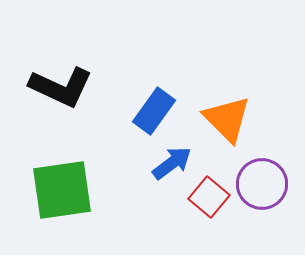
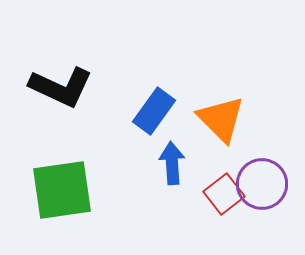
orange triangle: moved 6 px left
blue arrow: rotated 57 degrees counterclockwise
red square: moved 15 px right, 3 px up; rotated 12 degrees clockwise
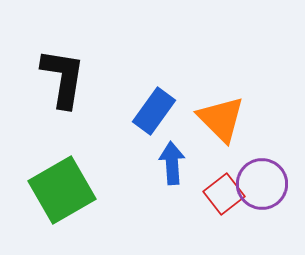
black L-shape: moved 2 px right, 9 px up; rotated 106 degrees counterclockwise
green square: rotated 22 degrees counterclockwise
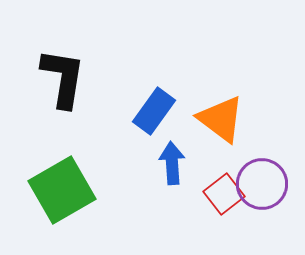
orange triangle: rotated 8 degrees counterclockwise
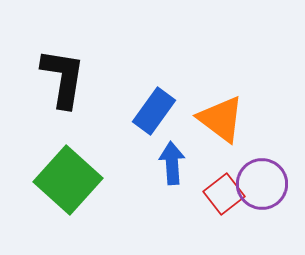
green square: moved 6 px right, 10 px up; rotated 18 degrees counterclockwise
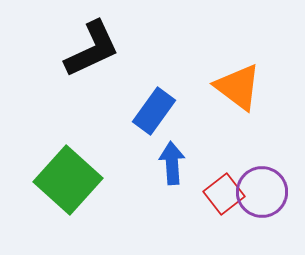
black L-shape: moved 29 px right, 29 px up; rotated 56 degrees clockwise
orange triangle: moved 17 px right, 32 px up
purple circle: moved 8 px down
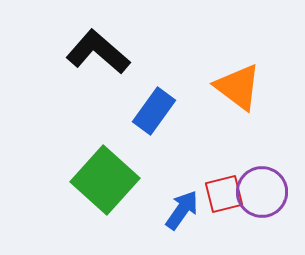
black L-shape: moved 6 px right, 3 px down; rotated 114 degrees counterclockwise
blue arrow: moved 10 px right, 47 px down; rotated 39 degrees clockwise
green square: moved 37 px right
red square: rotated 24 degrees clockwise
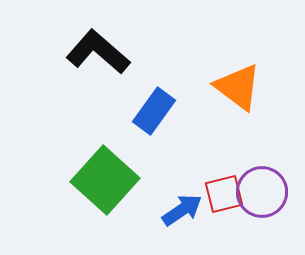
blue arrow: rotated 21 degrees clockwise
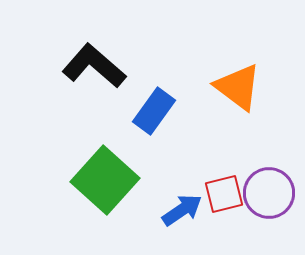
black L-shape: moved 4 px left, 14 px down
purple circle: moved 7 px right, 1 px down
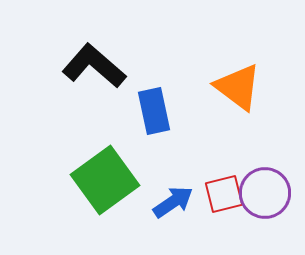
blue rectangle: rotated 48 degrees counterclockwise
green square: rotated 12 degrees clockwise
purple circle: moved 4 px left
blue arrow: moved 9 px left, 8 px up
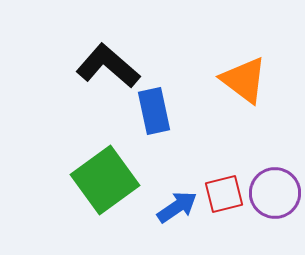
black L-shape: moved 14 px right
orange triangle: moved 6 px right, 7 px up
purple circle: moved 10 px right
blue arrow: moved 4 px right, 5 px down
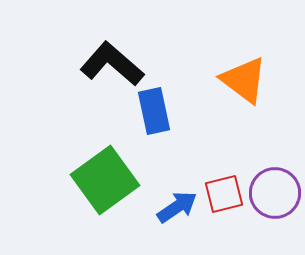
black L-shape: moved 4 px right, 2 px up
